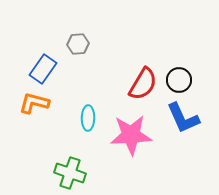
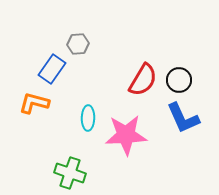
blue rectangle: moved 9 px right
red semicircle: moved 4 px up
pink star: moved 5 px left
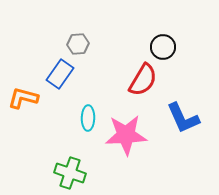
blue rectangle: moved 8 px right, 5 px down
black circle: moved 16 px left, 33 px up
orange L-shape: moved 11 px left, 5 px up
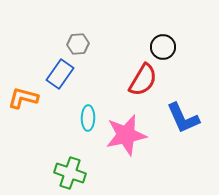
pink star: rotated 9 degrees counterclockwise
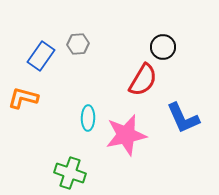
blue rectangle: moved 19 px left, 18 px up
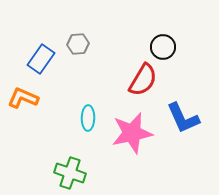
blue rectangle: moved 3 px down
orange L-shape: rotated 8 degrees clockwise
pink star: moved 6 px right, 2 px up
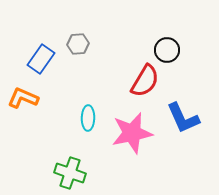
black circle: moved 4 px right, 3 px down
red semicircle: moved 2 px right, 1 px down
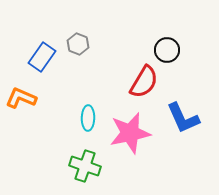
gray hexagon: rotated 25 degrees clockwise
blue rectangle: moved 1 px right, 2 px up
red semicircle: moved 1 px left, 1 px down
orange L-shape: moved 2 px left
pink star: moved 2 px left
green cross: moved 15 px right, 7 px up
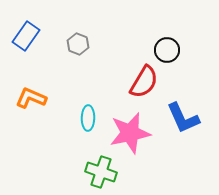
blue rectangle: moved 16 px left, 21 px up
orange L-shape: moved 10 px right
green cross: moved 16 px right, 6 px down
